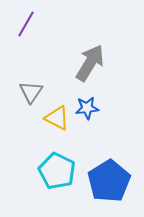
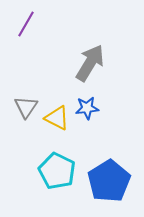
gray triangle: moved 5 px left, 15 px down
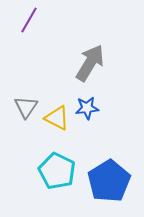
purple line: moved 3 px right, 4 px up
